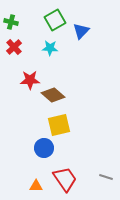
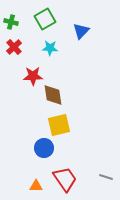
green square: moved 10 px left, 1 px up
red star: moved 3 px right, 4 px up
brown diamond: rotated 40 degrees clockwise
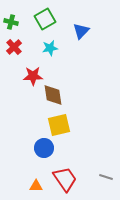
cyan star: rotated 14 degrees counterclockwise
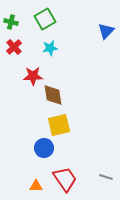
blue triangle: moved 25 px right
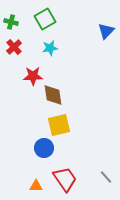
gray line: rotated 32 degrees clockwise
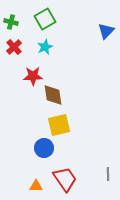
cyan star: moved 5 px left, 1 px up; rotated 14 degrees counterclockwise
gray line: moved 2 px right, 3 px up; rotated 40 degrees clockwise
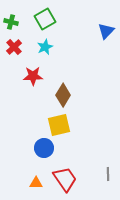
brown diamond: moved 10 px right; rotated 40 degrees clockwise
orange triangle: moved 3 px up
